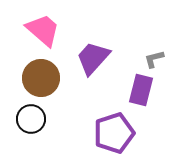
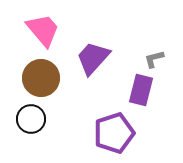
pink trapezoid: rotated 9 degrees clockwise
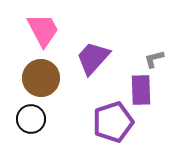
pink trapezoid: rotated 12 degrees clockwise
purple rectangle: rotated 16 degrees counterclockwise
purple pentagon: moved 1 px left, 11 px up
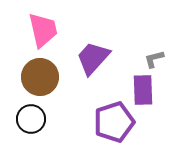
pink trapezoid: rotated 15 degrees clockwise
brown circle: moved 1 px left, 1 px up
purple rectangle: moved 2 px right
purple pentagon: moved 1 px right
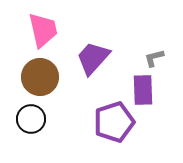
gray L-shape: moved 1 px up
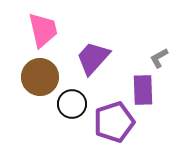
gray L-shape: moved 5 px right; rotated 15 degrees counterclockwise
black circle: moved 41 px right, 15 px up
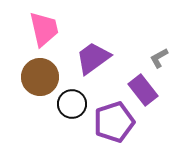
pink trapezoid: moved 1 px right, 1 px up
purple trapezoid: rotated 12 degrees clockwise
purple rectangle: rotated 36 degrees counterclockwise
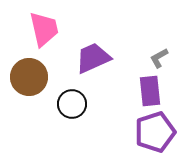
purple trapezoid: rotated 12 degrees clockwise
brown circle: moved 11 px left
purple rectangle: moved 7 px right, 1 px down; rotated 32 degrees clockwise
purple pentagon: moved 41 px right, 10 px down
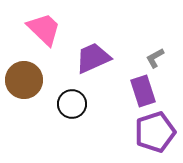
pink trapezoid: rotated 33 degrees counterclockwise
gray L-shape: moved 4 px left
brown circle: moved 5 px left, 3 px down
purple rectangle: moved 7 px left; rotated 12 degrees counterclockwise
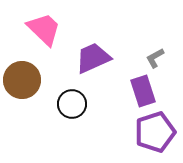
brown circle: moved 2 px left
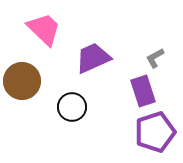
brown circle: moved 1 px down
black circle: moved 3 px down
